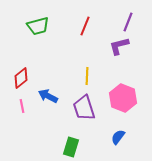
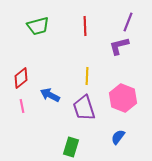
red line: rotated 24 degrees counterclockwise
blue arrow: moved 2 px right, 1 px up
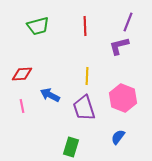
red diamond: moved 1 px right, 4 px up; rotated 35 degrees clockwise
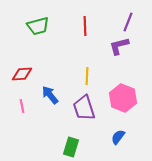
blue arrow: rotated 24 degrees clockwise
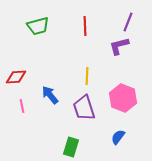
red diamond: moved 6 px left, 3 px down
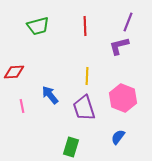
red diamond: moved 2 px left, 5 px up
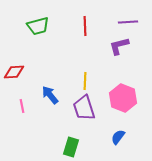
purple line: rotated 66 degrees clockwise
yellow line: moved 2 px left, 5 px down
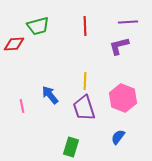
red diamond: moved 28 px up
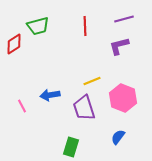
purple line: moved 4 px left, 3 px up; rotated 12 degrees counterclockwise
red diamond: rotated 30 degrees counterclockwise
yellow line: moved 7 px right; rotated 66 degrees clockwise
blue arrow: rotated 60 degrees counterclockwise
pink line: rotated 16 degrees counterclockwise
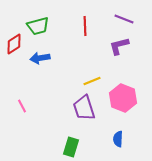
purple line: rotated 36 degrees clockwise
blue arrow: moved 10 px left, 37 px up
blue semicircle: moved 2 px down; rotated 35 degrees counterclockwise
